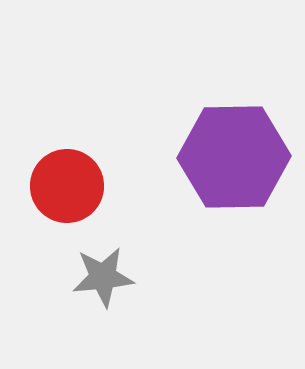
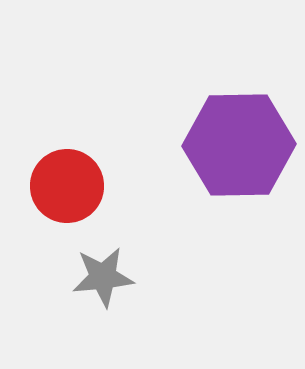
purple hexagon: moved 5 px right, 12 px up
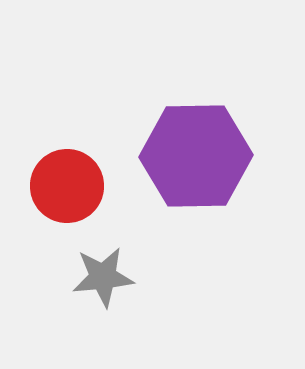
purple hexagon: moved 43 px left, 11 px down
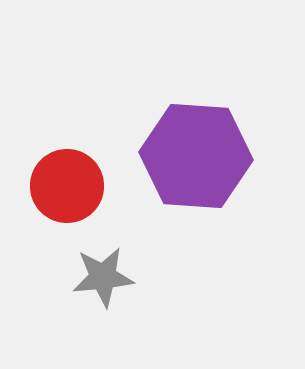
purple hexagon: rotated 5 degrees clockwise
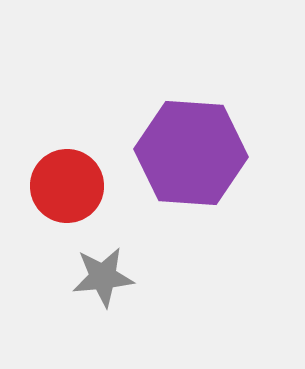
purple hexagon: moved 5 px left, 3 px up
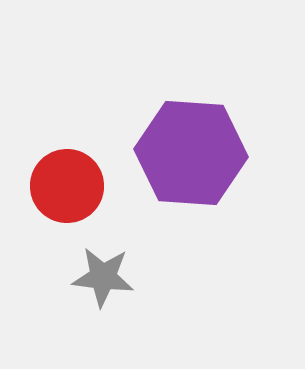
gray star: rotated 12 degrees clockwise
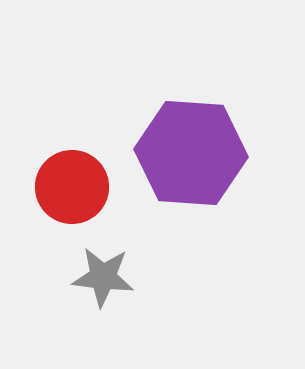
red circle: moved 5 px right, 1 px down
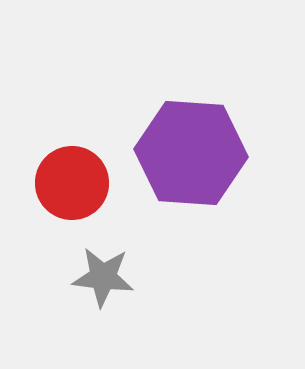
red circle: moved 4 px up
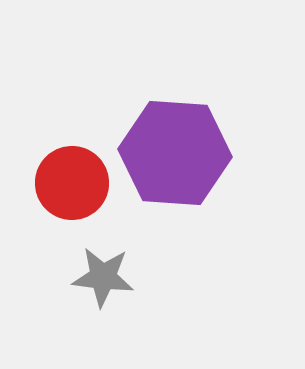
purple hexagon: moved 16 px left
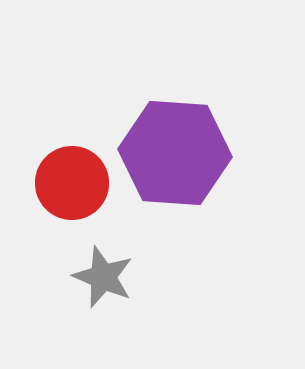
gray star: rotated 16 degrees clockwise
